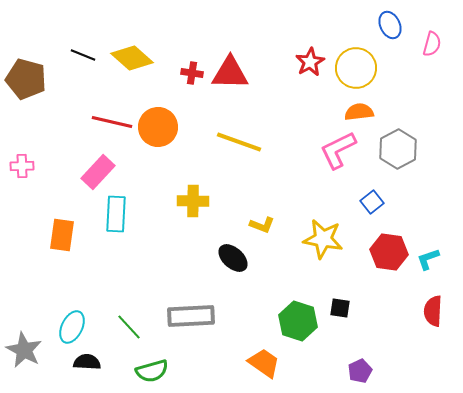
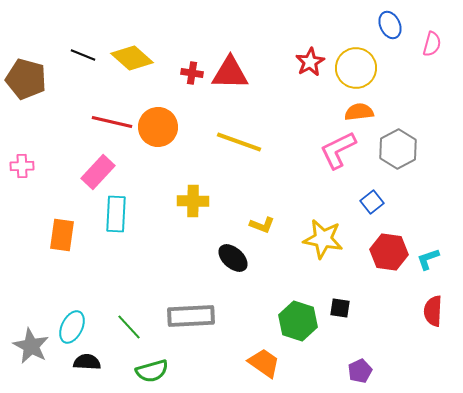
gray star: moved 7 px right, 4 px up
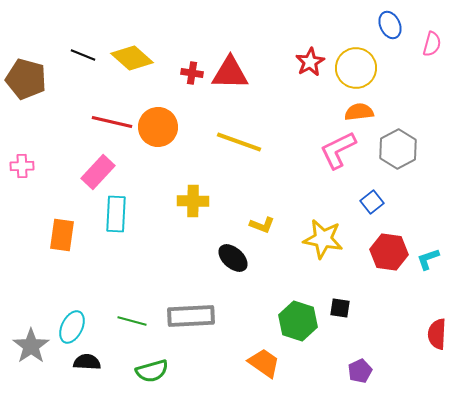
red semicircle: moved 4 px right, 23 px down
green line: moved 3 px right, 6 px up; rotated 32 degrees counterclockwise
gray star: rotated 9 degrees clockwise
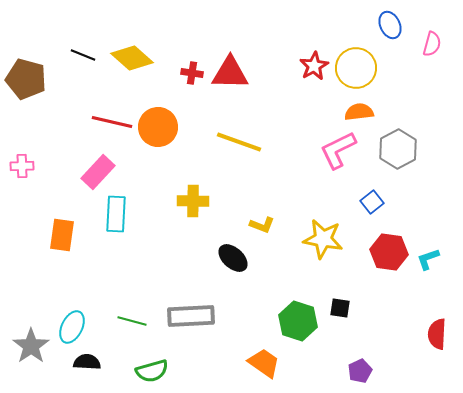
red star: moved 4 px right, 4 px down
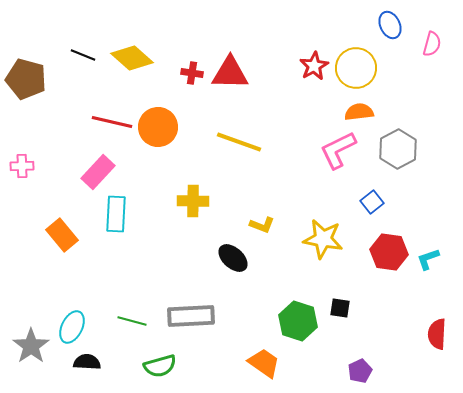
orange rectangle: rotated 48 degrees counterclockwise
green semicircle: moved 8 px right, 5 px up
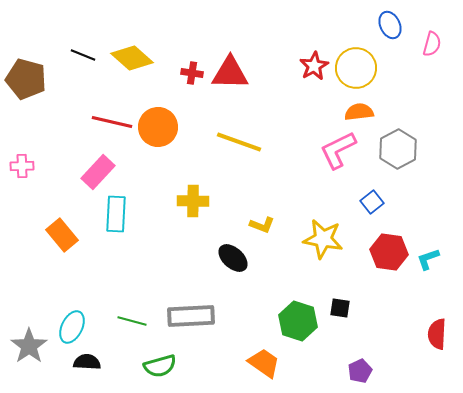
gray star: moved 2 px left
